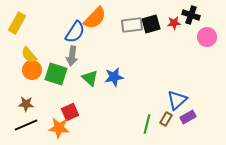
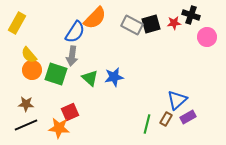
gray rectangle: rotated 35 degrees clockwise
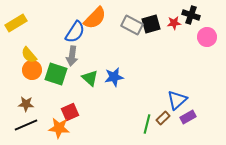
yellow rectangle: moved 1 px left; rotated 30 degrees clockwise
brown rectangle: moved 3 px left, 1 px up; rotated 16 degrees clockwise
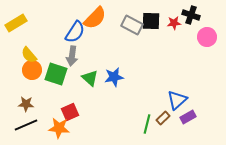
black square: moved 3 px up; rotated 18 degrees clockwise
